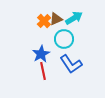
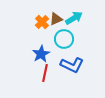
orange cross: moved 2 px left, 1 px down
blue L-shape: moved 1 px right, 1 px down; rotated 30 degrees counterclockwise
red line: moved 2 px right, 2 px down; rotated 24 degrees clockwise
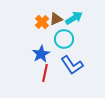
blue L-shape: rotated 30 degrees clockwise
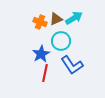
orange cross: moved 2 px left; rotated 24 degrees counterclockwise
cyan circle: moved 3 px left, 2 px down
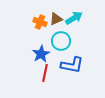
blue L-shape: rotated 45 degrees counterclockwise
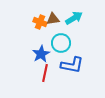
brown triangle: moved 3 px left; rotated 16 degrees clockwise
cyan circle: moved 2 px down
